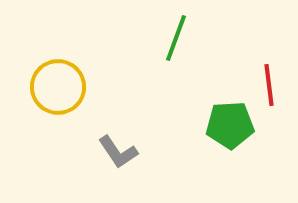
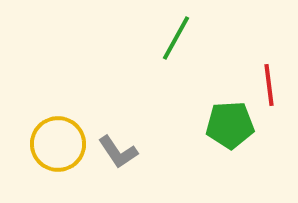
green line: rotated 9 degrees clockwise
yellow circle: moved 57 px down
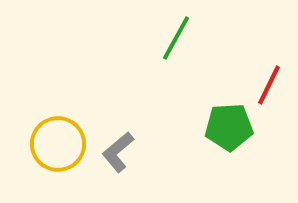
red line: rotated 33 degrees clockwise
green pentagon: moved 1 px left, 2 px down
gray L-shape: rotated 84 degrees clockwise
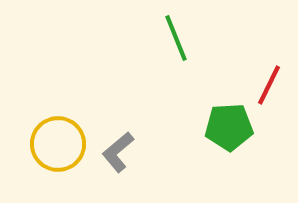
green line: rotated 51 degrees counterclockwise
